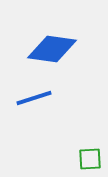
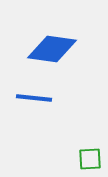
blue line: rotated 24 degrees clockwise
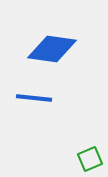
green square: rotated 20 degrees counterclockwise
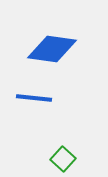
green square: moved 27 px left; rotated 25 degrees counterclockwise
